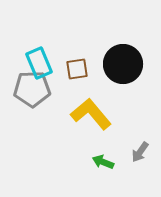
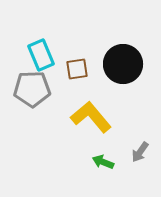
cyan rectangle: moved 2 px right, 8 px up
yellow L-shape: moved 3 px down
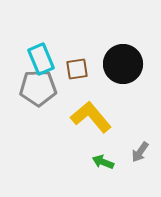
cyan rectangle: moved 4 px down
gray pentagon: moved 6 px right, 1 px up
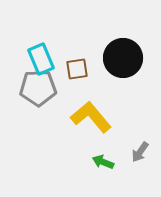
black circle: moved 6 px up
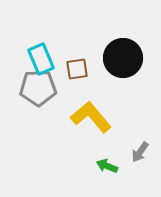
green arrow: moved 4 px right, 4 px down
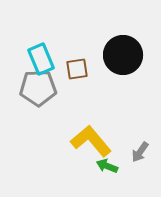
black circle: moved 3 px up
yellow L-shape: moved 24 px down
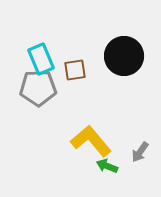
black circle: moved 1 px right, 1 px down
brown square: moved 2 px left, 1 px down
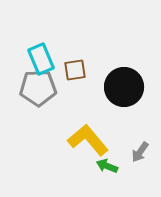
black circle: moved 31 px down
yellow L-shape: moved 3 px left, 1 px up
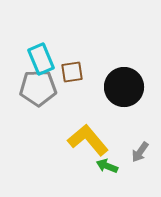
brown square: moved 3 px left, 2 px down
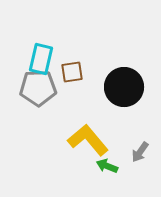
cyan rectangle: rotated 36 degrees clockwise
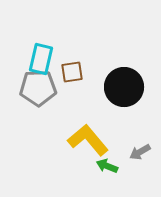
gray arrow: rotated 25 degrees clockwise
